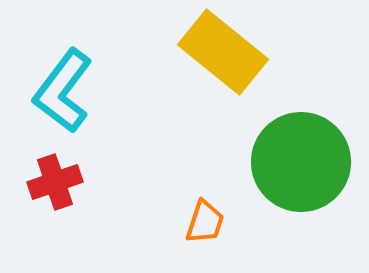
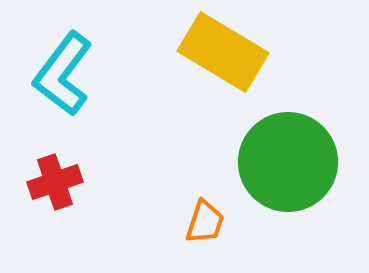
yellow rectangle: rotated 8 degrees counterclockwise
cyan L-shape: moved 17 px up
green circle: moved 13 px left
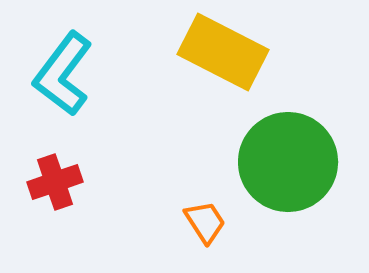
yellow rectangle: rotated 4 degrees counterclockwise
orange trapezoid: rotated 51 degrees counterclockwise
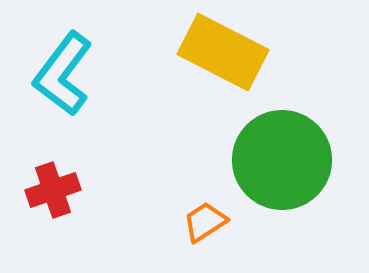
green circle: moved 6 px left, 2 px up
red cross: moved 2 px left, 8 px down
orange trapezoid: rotated 90 degrees counterclockwise
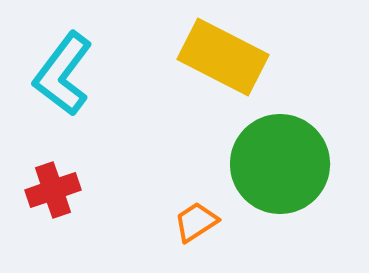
yellow rectangle: moved 5 px down
green circle: moved 2 px left, 4 px down
orange trapezoid: moved 9 px left
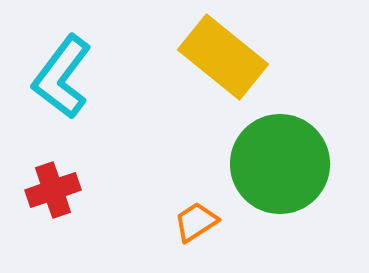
yellow rectangle: rotated 12 degrees clockwise
cyan L-shape: moved 1 px left, 3 px down
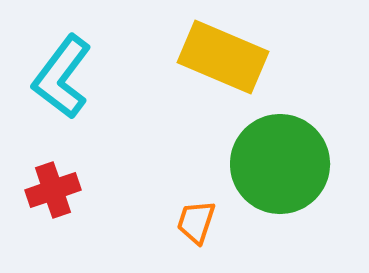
yellow rectangle: rotated 16 degrees counterclockwise
orange trapezoid: rotated 39 degrees counterclockwise
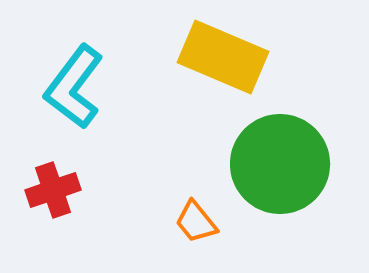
cyan L-shape: moved 12 px right, 10 px down
orange trapezoid: rotated 57 degrees counterclockwise
